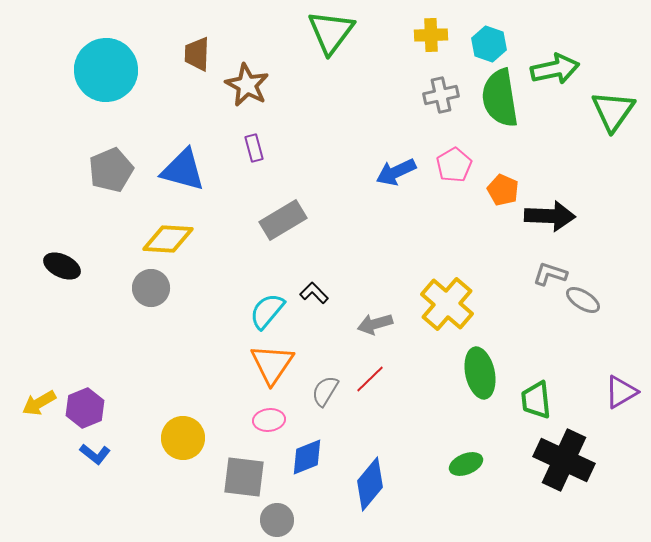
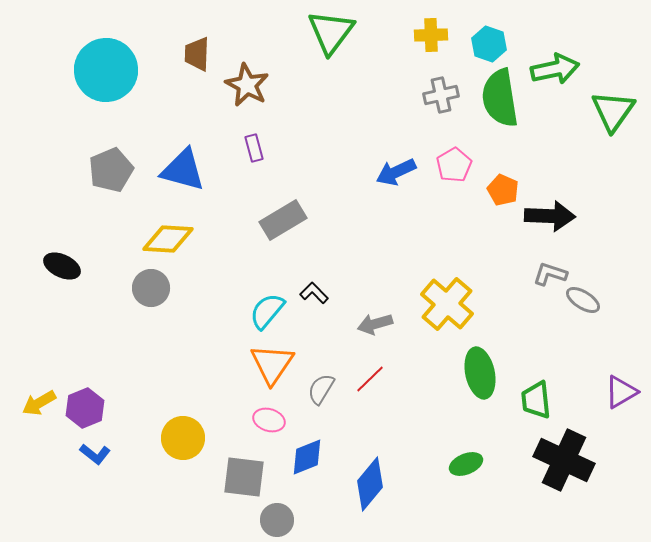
gray semicircle at (325, 391): moved 4 px left, 2 px up
pink ellipse at (269, 420): rotated 24 degrees clockwise
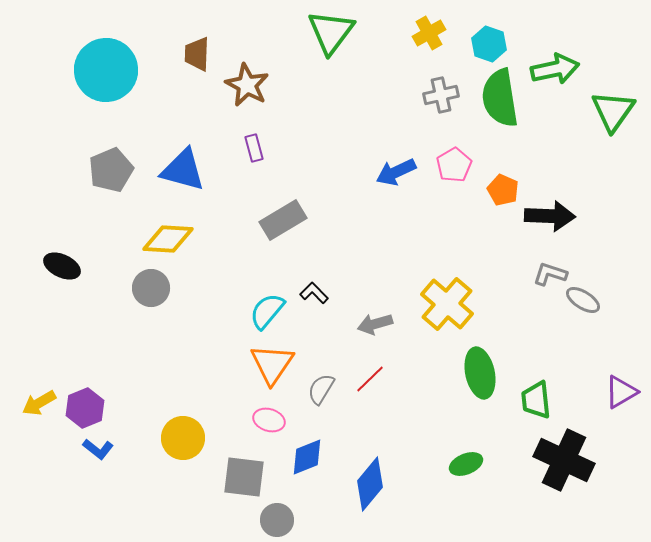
yellow cross at (431, 35): moved 2 px left, 2 px up; rotated 28 degrees counterclockwise
blue L-shape at (95, 454): moved 3 px right, 5 px up
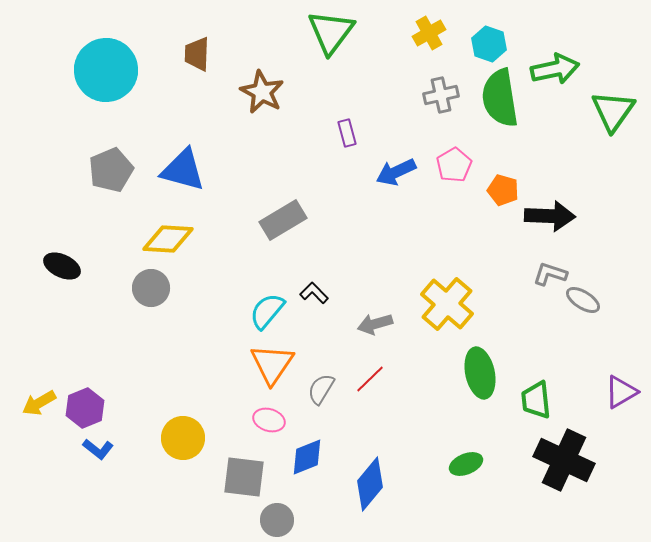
brown star at (247, 85): moved 15 px right, 7 px down
purple rectangle at (254, 148): moved 93 px right, 15 px up
orange pentagon at (503, 190): rotated 8 degrees counterclockwise
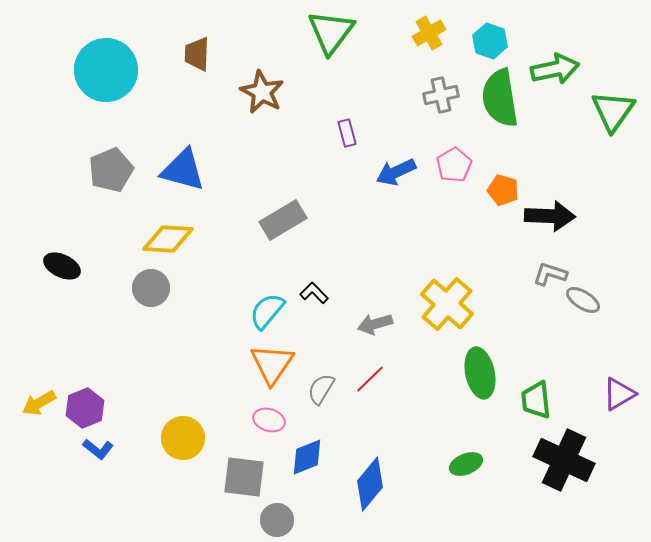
cyan hexagon at (489, 44): moved 1 px right, 3 px up
purple triangle at (621, 392): moved 2 px left, 2 px down
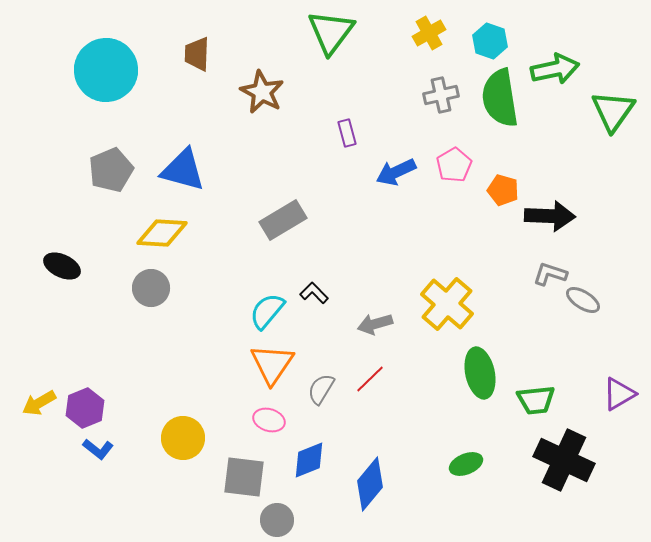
yellow diamond at (168, 239): moved 6 px left, 6 px up
green trapezoid at (536, 400): rotated 90 degrees counterclockwise
blue diamond at (307, 457): moved 2 px right, 3 px down
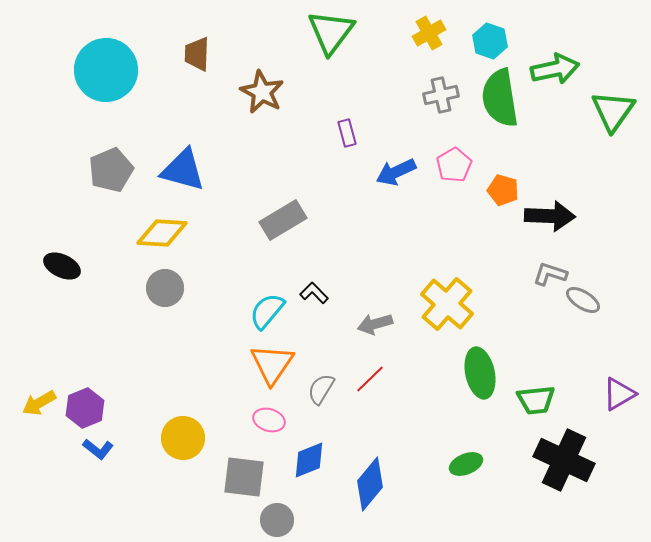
gray circle at (151, 288): moved 14 px right
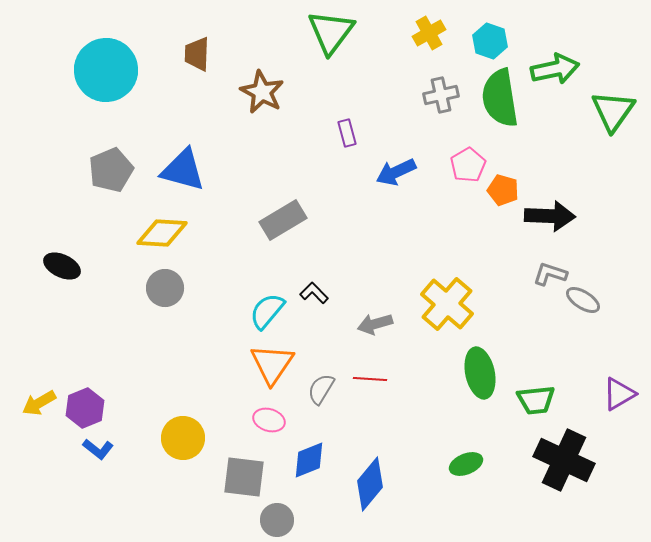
pink pentagon at (454, 165): moved 14 px right
red line at (370, 379): rotated 48 degrees clockwise
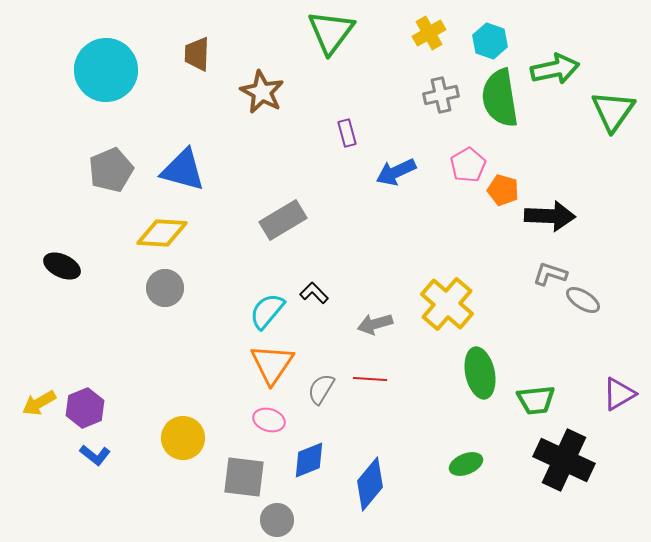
blue L-shape at (98, 449): moved 3 px left, 6 px down
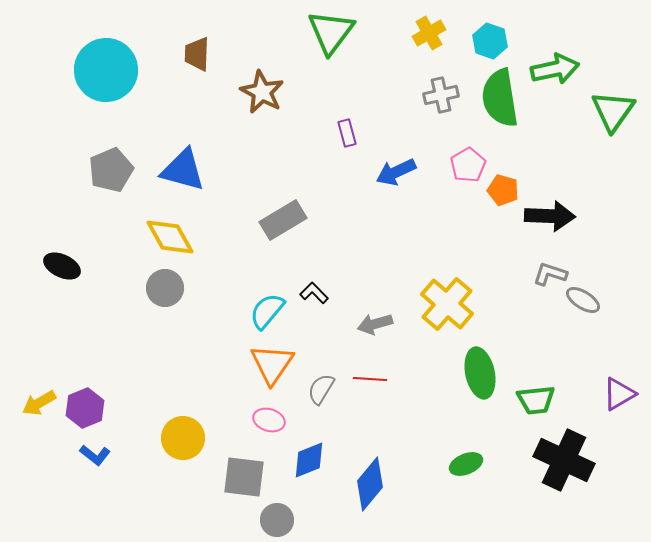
yellow diamond at (162, 233): moved 8 px right, 4 px down; rotated 57 degrees clockwise
